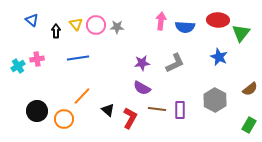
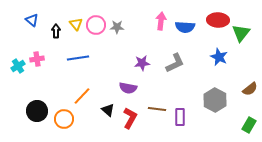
purple semicircle: moved 14 px left; rotated 18 degrees counterclockwise
purple rectangle: moved 7 px down
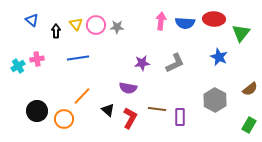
red ellipse: moved 4 px left, 1 px up
blue semicircle: moved 4 px up
